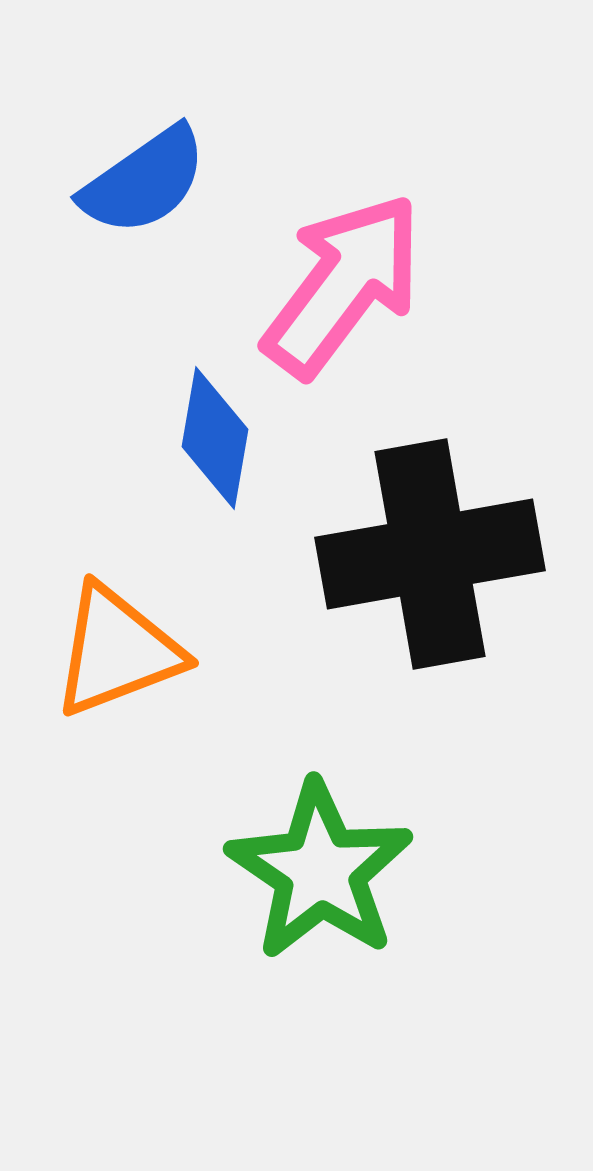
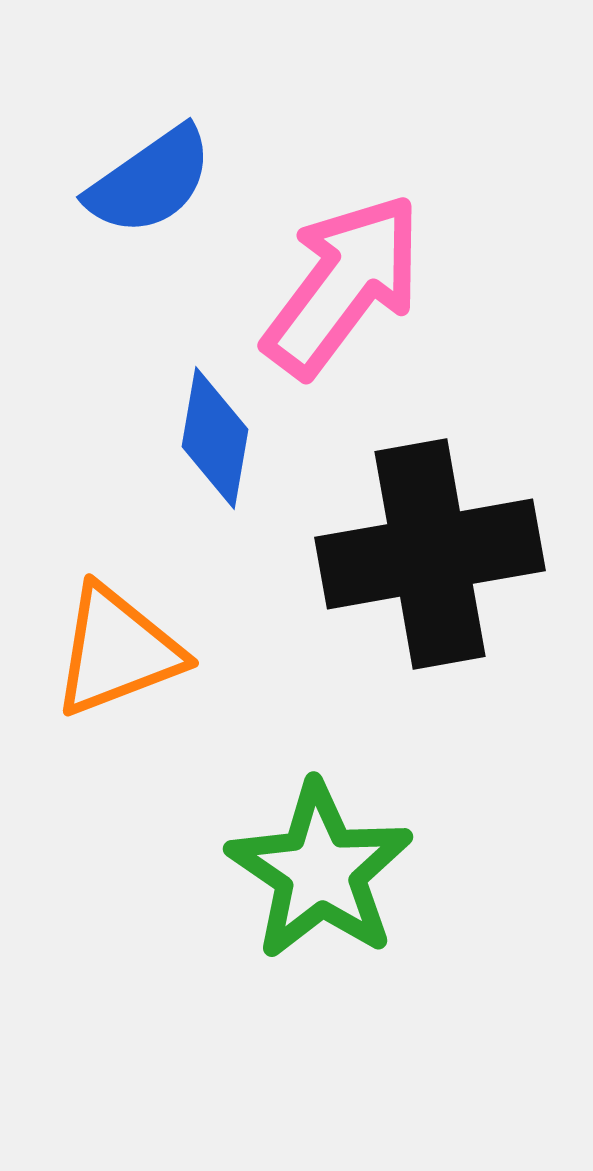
blue semicircle: moved 6 px right
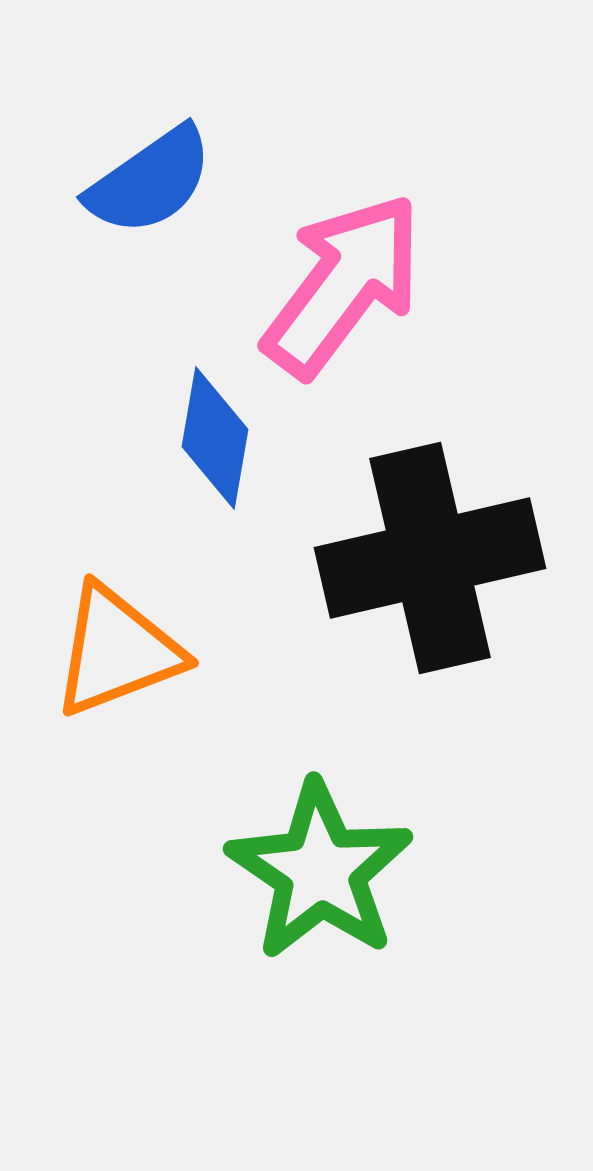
black cross: moved 4 px down; rotated 3 degrees counterclockwise
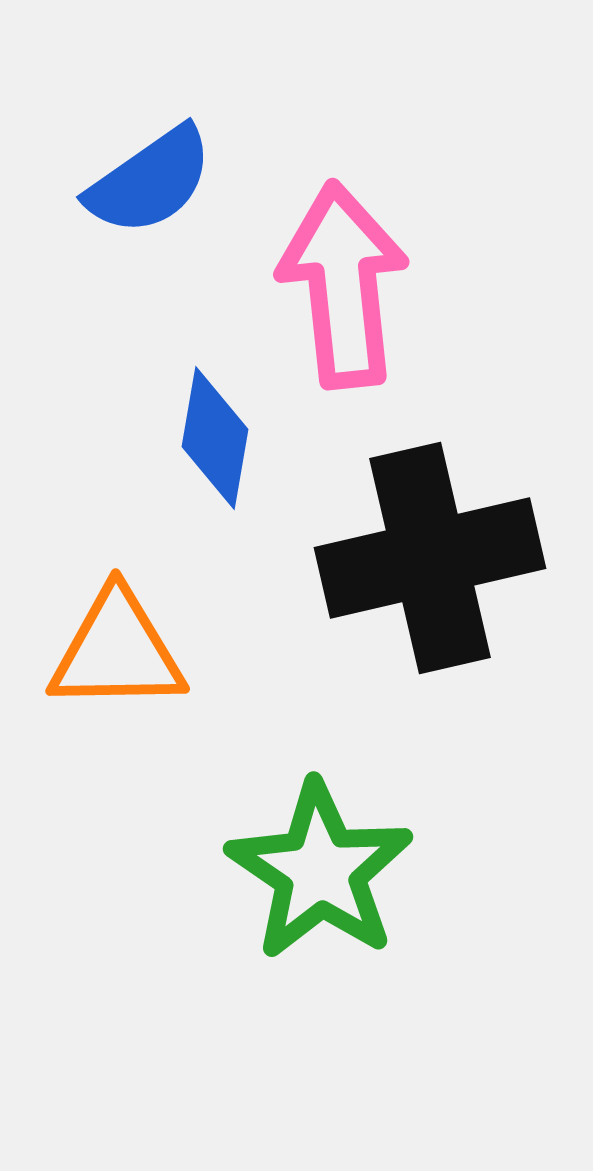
pink arrow: rotated 43 degrees counterclockwise
orange triangle: rotated 20 degrees clockwise
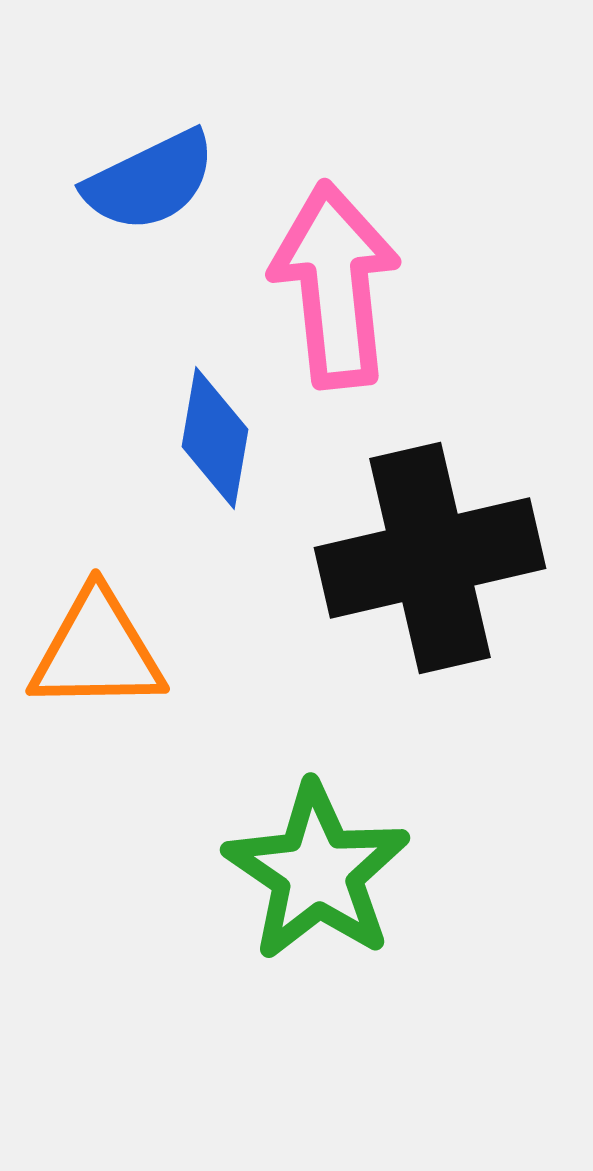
blue semicircle: rotated 9 degrees clockwise
pink arrow: moved 8 px left
orange triangle: moved 20 px left
green star: moved 3 px left, 1 px down
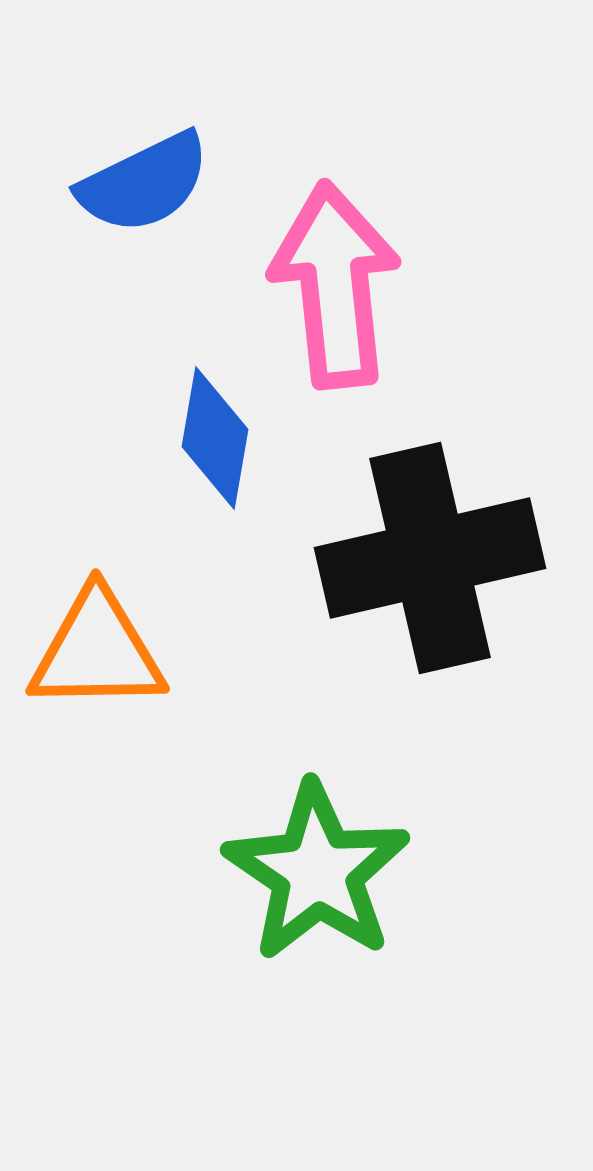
blue semicircle: moved 6 px left, 2 px down
